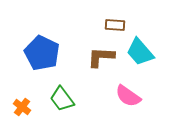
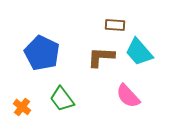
cyan trapezoid: moved 1 px left
pink semicircle: rotated 12 degrees clockwise
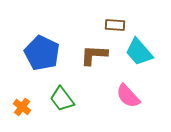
brown L-shape: moved 7 px left, 2 px up
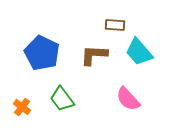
pink semicircle: moved 3 px down
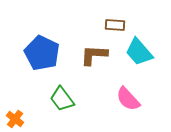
orange cross: moved 7 px left, 12 px down
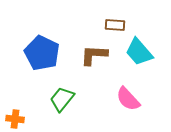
green trapezoid: rotated 76 degrees clockwise
orange cross: rotated 30 degrees counterclockwise
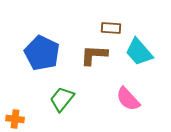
brown rectangle: moved 4 px left, 3 px down
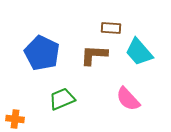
green trapezoid: rotated 28 degrees clockwise
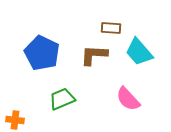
orange cross: moved 1 px down
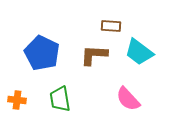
brown rectangle: moved 2 px up
cyan trapezoid: rotated 12 degrees counterclockwise
green trapezoid: moved 2 px left; rotated 76 degrees counterclockwise
orange cross: moved 2 px right, 20 px up
